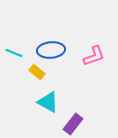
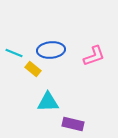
yellow rectangle: moved 4 px left, 3 px up
cyan triangle: rotated 30 degrees counterclockwise
purple rectangle: rotated 65 degrees clockwise
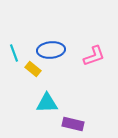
cyan line: rotated 48 degrees clockwise
cyan triangle: moved 1 px left, 1 px down
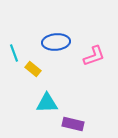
blue ellipse: moved 5 px right, 8 px up
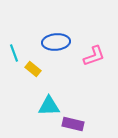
cyan triangle: moved 2 px right, 3 px down
